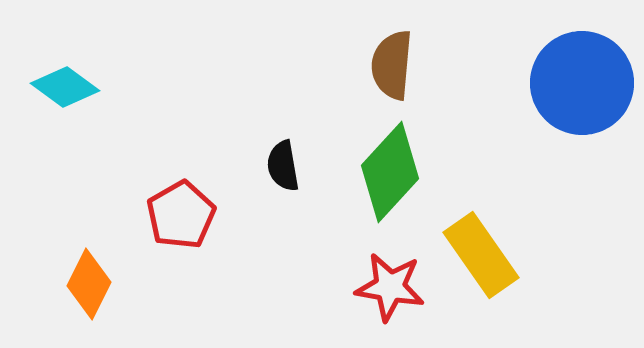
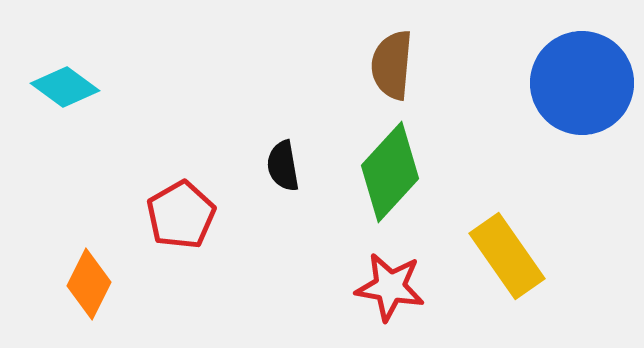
yellow rectangle: moved 26 px right, 1 px down
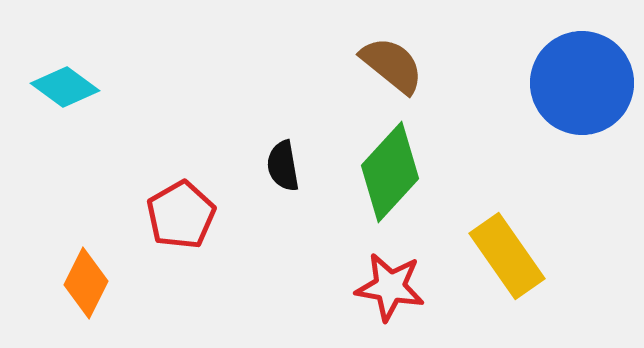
brown semicircle: rotated 124 degrees clockwise
orange diamond: moved 3 px left, 1 px up
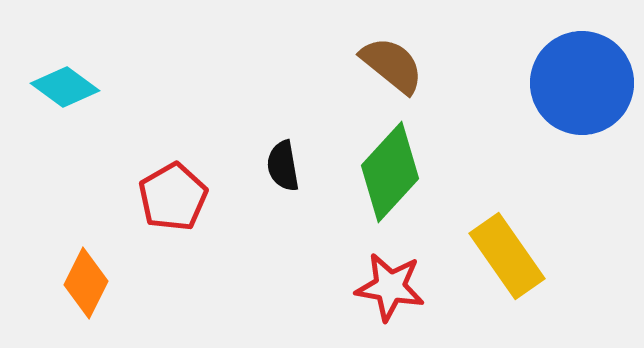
red pentagon: moved 8 px left, 18 px up
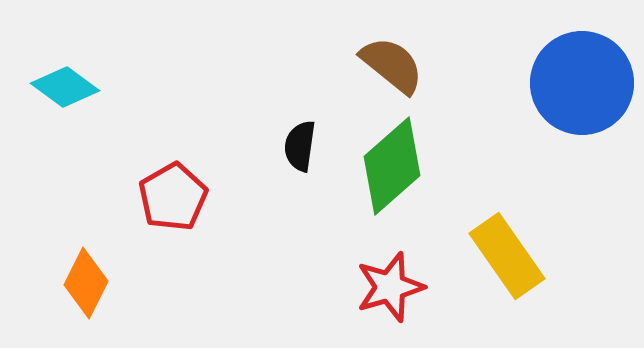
black semicircle: moved 17 px right, 20 px up; rotated 18 degrees clockwise
green diamond: moved 2 px right, 6 px up; rotated 6 degrees clockwise
red star: rotated 26 degrees counterclockwise
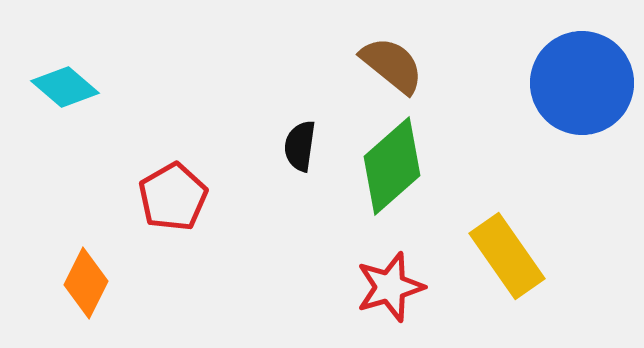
cyan diamond: rotated 4 degrees clockwise
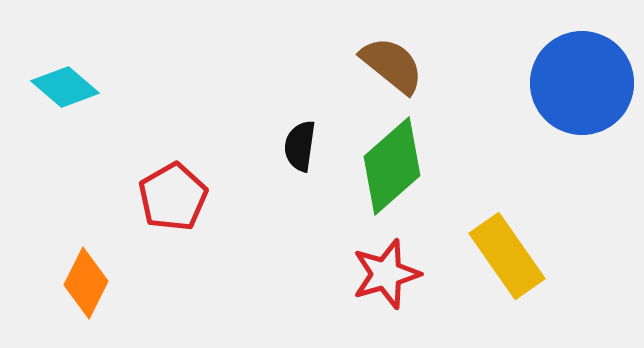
red star: moved 4 px left, 13 px up
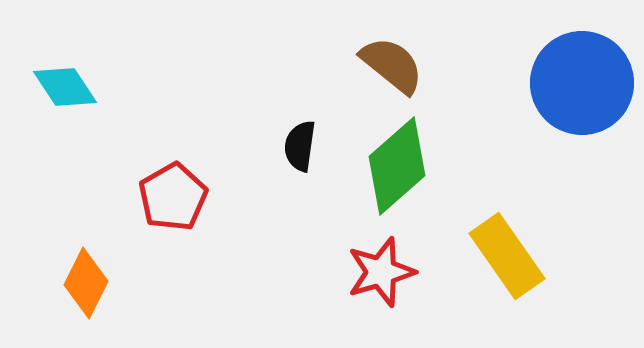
cyan diamond: rotated 16 degrees clockwise
green diamond: moved 5 px right
red star: moved 5 px left, 2 px up
